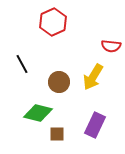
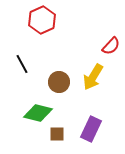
red hexagon: moved 11 px left, 2 px up
red semicircle: rotated 54 degrees counterclockwise
purple rectangle: moved 4 px left, 4 px down
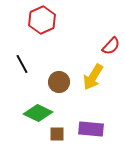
green diamond: rotated 12 degrees clockwise
purple rectangle: rotated 70 degrees clockwise
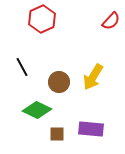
red hexagon: moved 1 px up
red semicircle: moved 25 px up
black line: moved 3 px down
green diamond: moved 1 px left, 3 px up
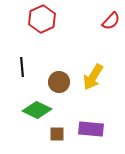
black line: rotated 24 degrees clockwise
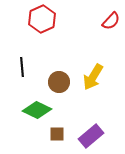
purple rectangle: moved 7 px down; rotated 45 degrees counterclockwise
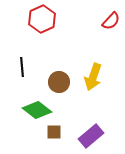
yellow arrow: rotated 12 degrees counterclockwise
green diamond: rotated 12 degrees clockwise
brown square: moved 3 px left, 2 px up
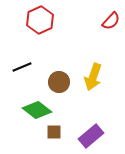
red hexagon: moved 2 px left, 1 px down
black line: rotated 72 degrees clockwise
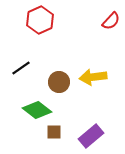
black line: moved 1 px left, 1 px down; rotated 12 degrees counterclockwise
yellow arrow: rotated 64 degrees clockwise
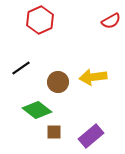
red semicircle: rotated 18 degrees clockwise
brown circle: moved 1 px left
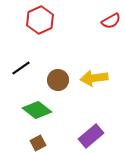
yellow arrow: moved 1 px right, 1 px down
brown circle: moved 2 px up
brown square: moved 16 px left, 11 px down; rotated 28 degrees counterclockwise
